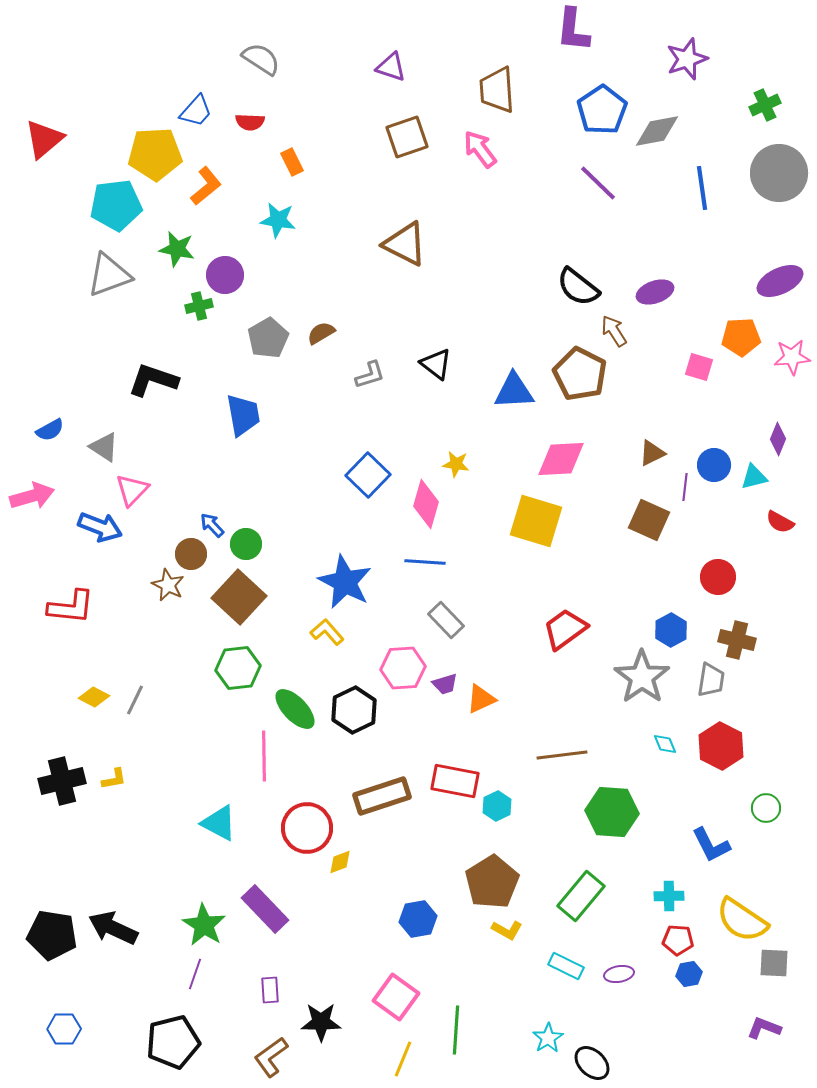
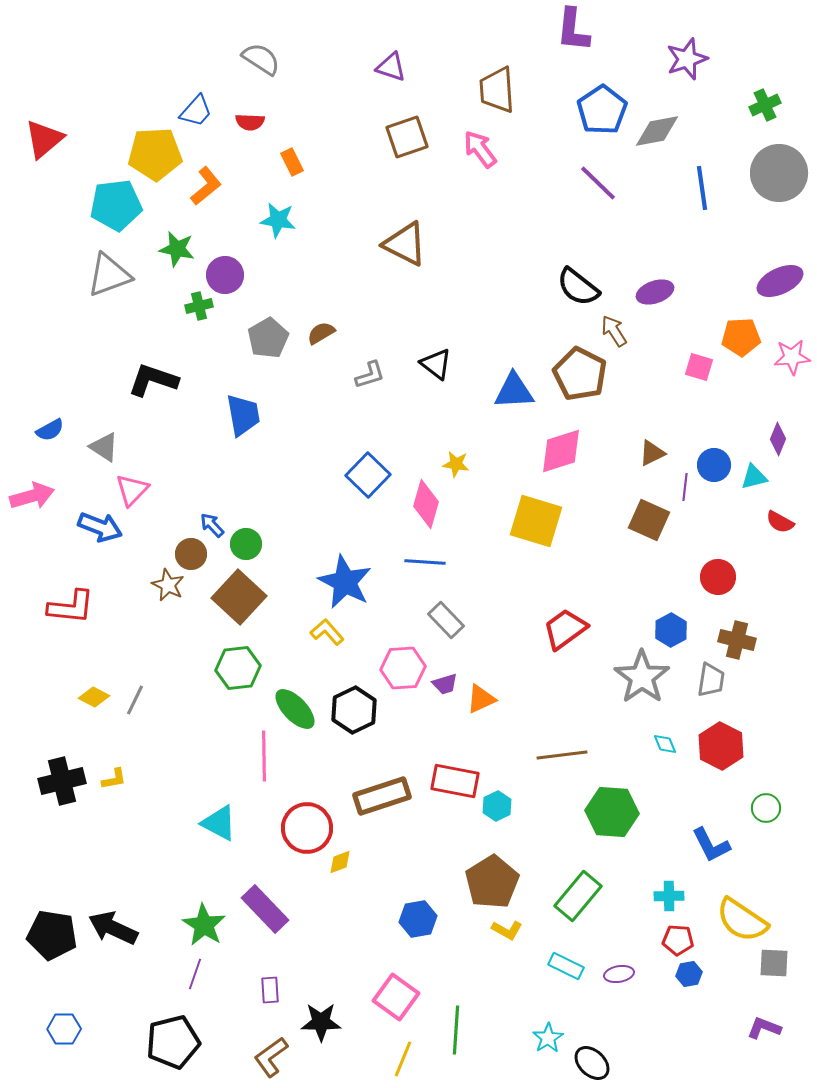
pink diamond at (561, 459): moved 8 px up; rotated 15 degrees counterclockwise
green rectangle at (581, 896): moved 3 px left
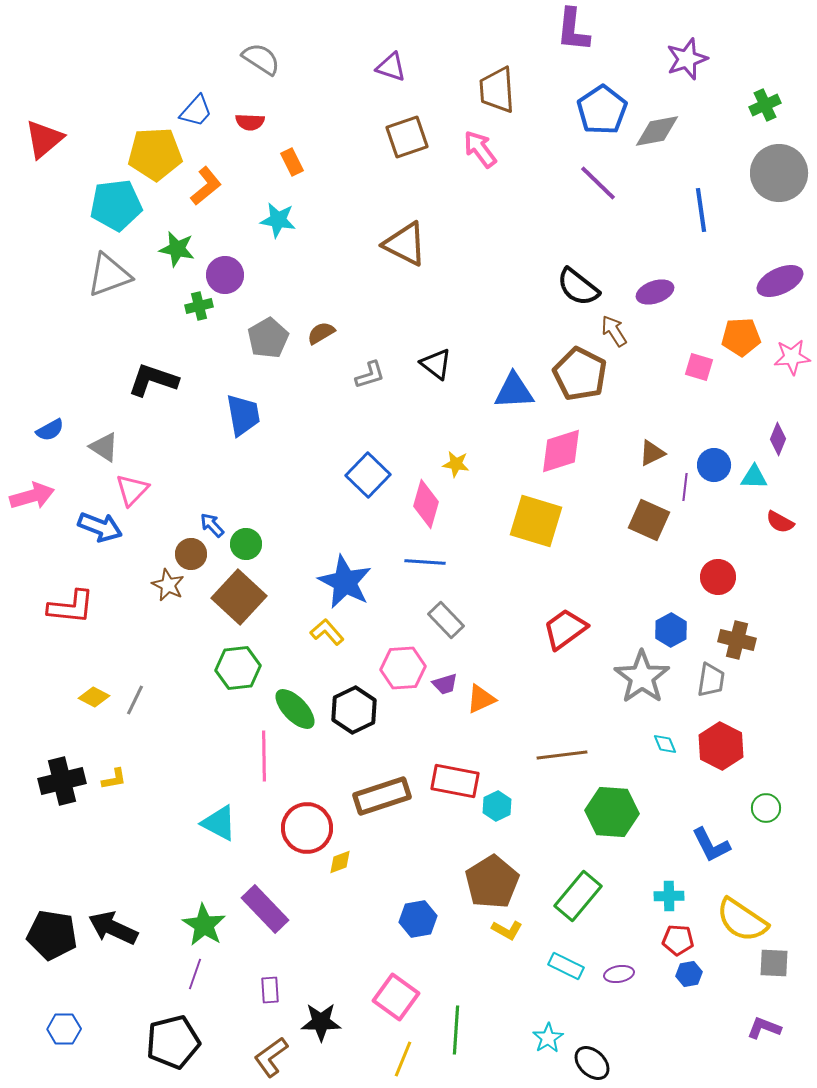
blue line at (702, 188): moved 1 px left, 22 px down
cyan triangle at (754, 477): rotated 16 degrees clockwise
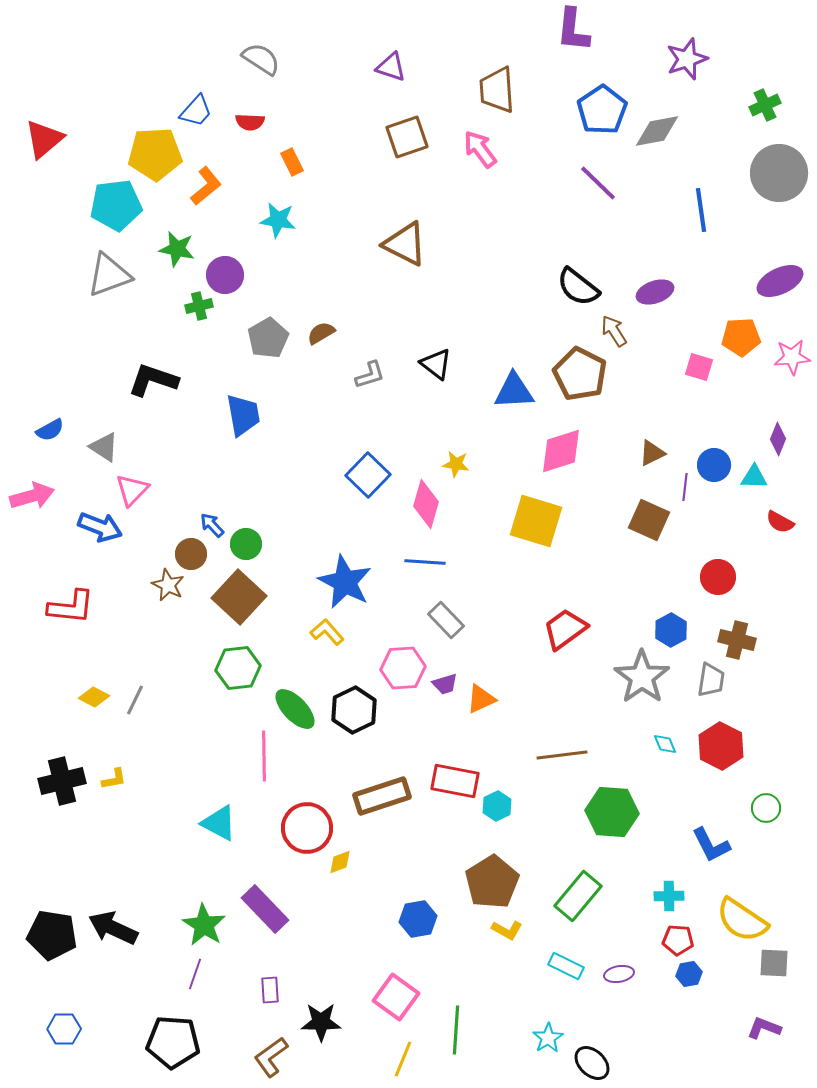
black pentagon at (173, 1042): rotated 18 degrees clockwise
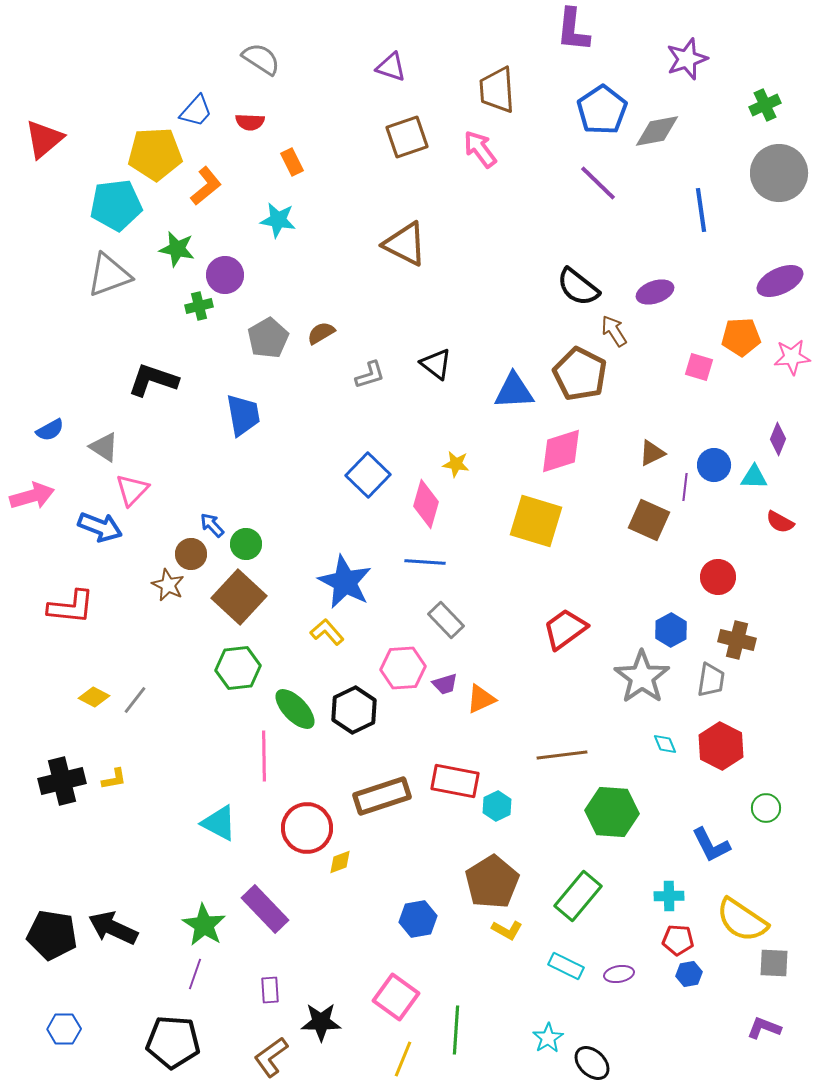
gray line at (135, 700): rotated 12 degrees clockwise
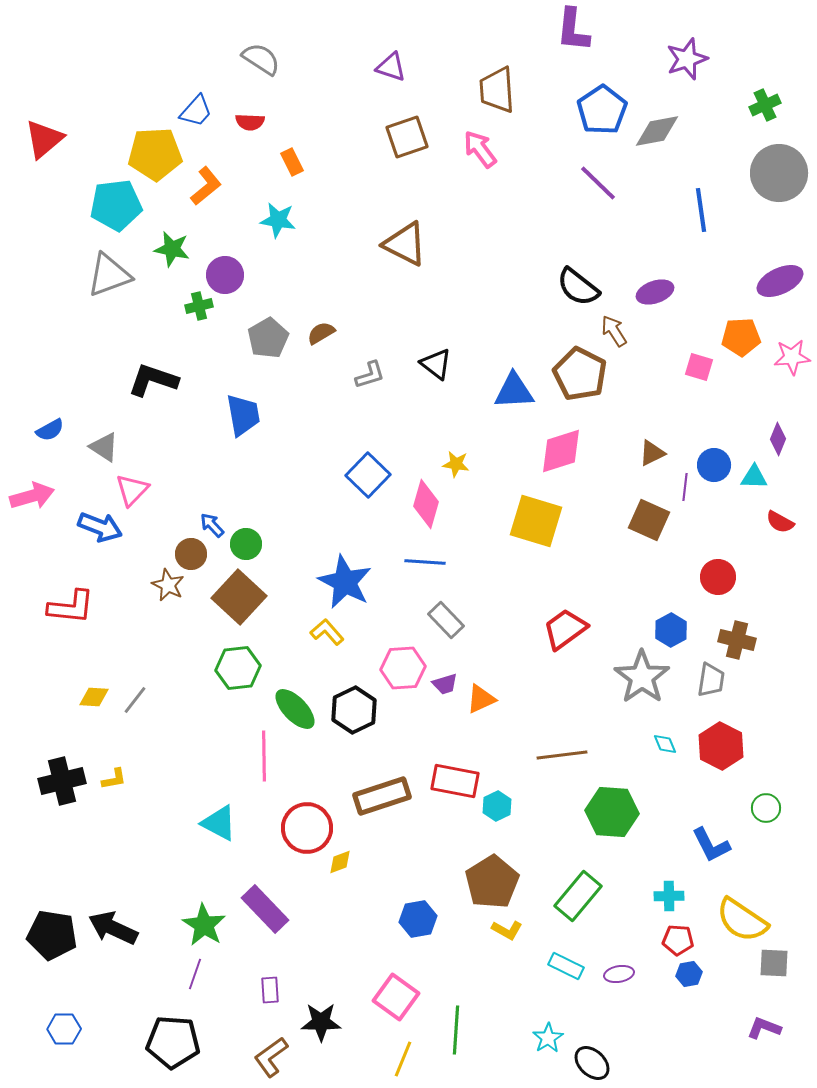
green star at (177, 249): moved 5 px left
yellow diamond at (94, 697): rotated 24 degrees counterclockwise
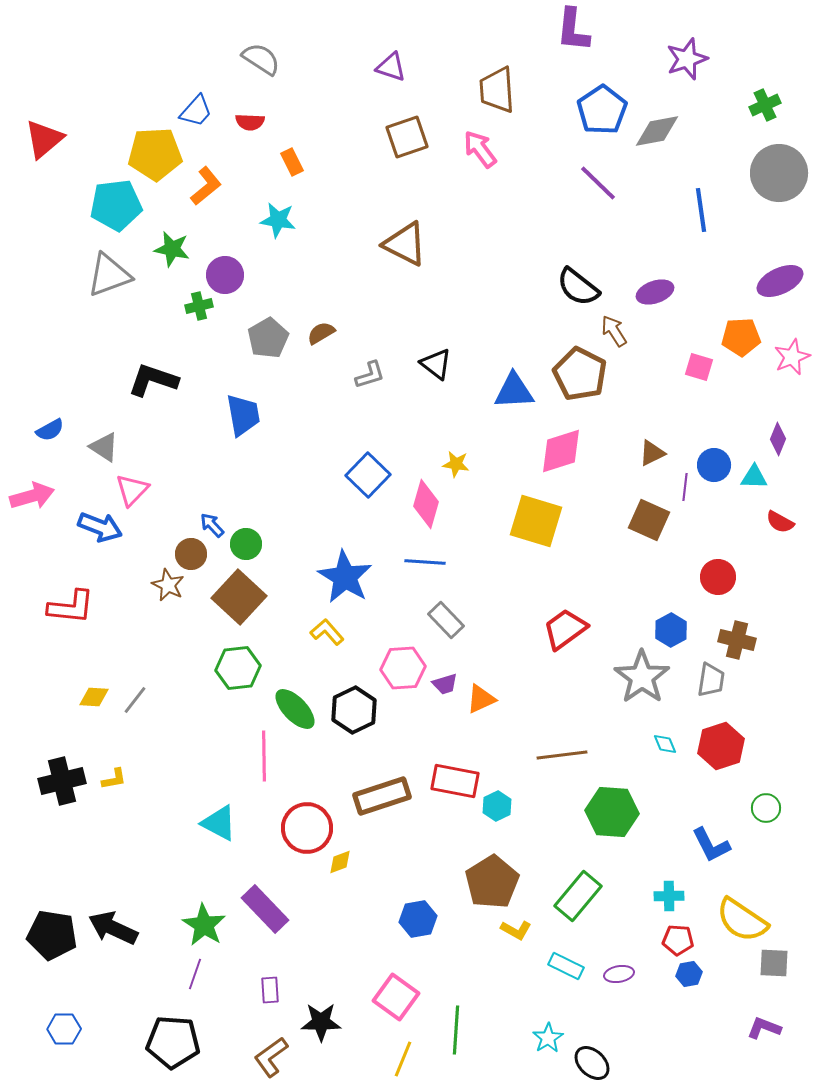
pink star at (792, 357): rotated 18 degrees counterclockwise
blue star at (345, 582): moved 5 px up; rotated 4 degrees clockwise
red hexagon at (721, 746): rotated 15 degrees clockwise
yellow L-shape at (507, 930): moved 9 px right
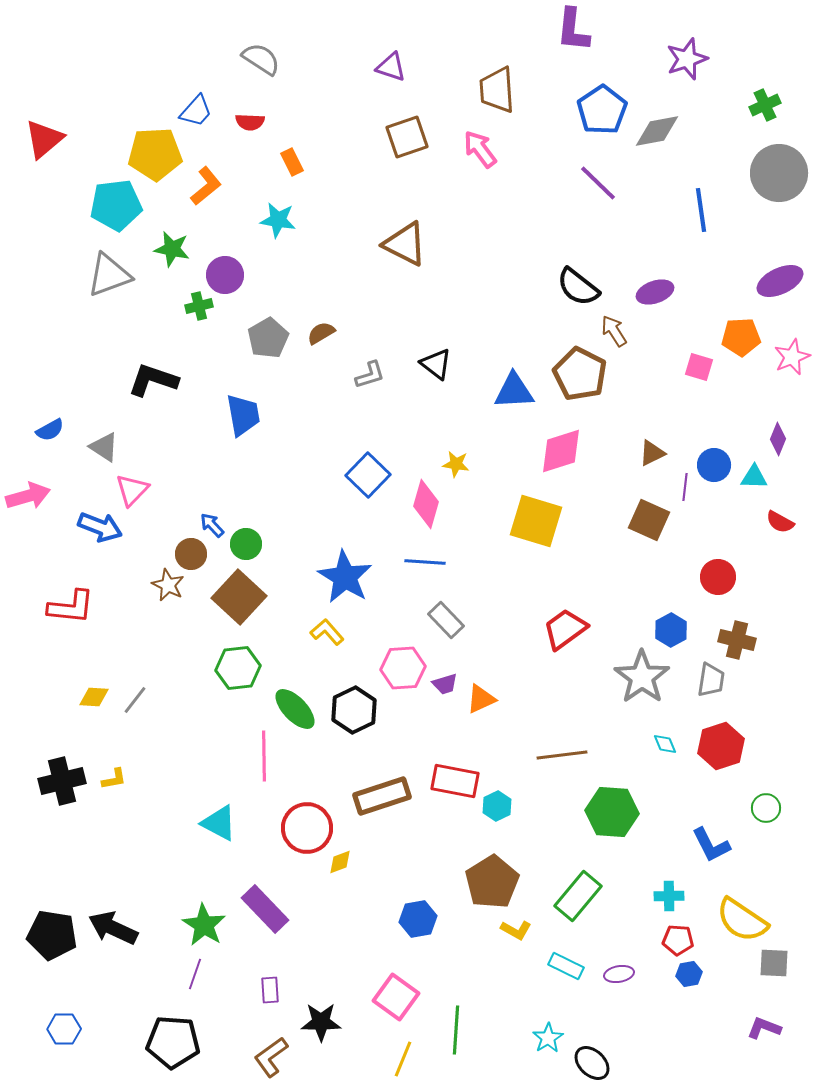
pink arrow at (32, 496): moved 4 px left
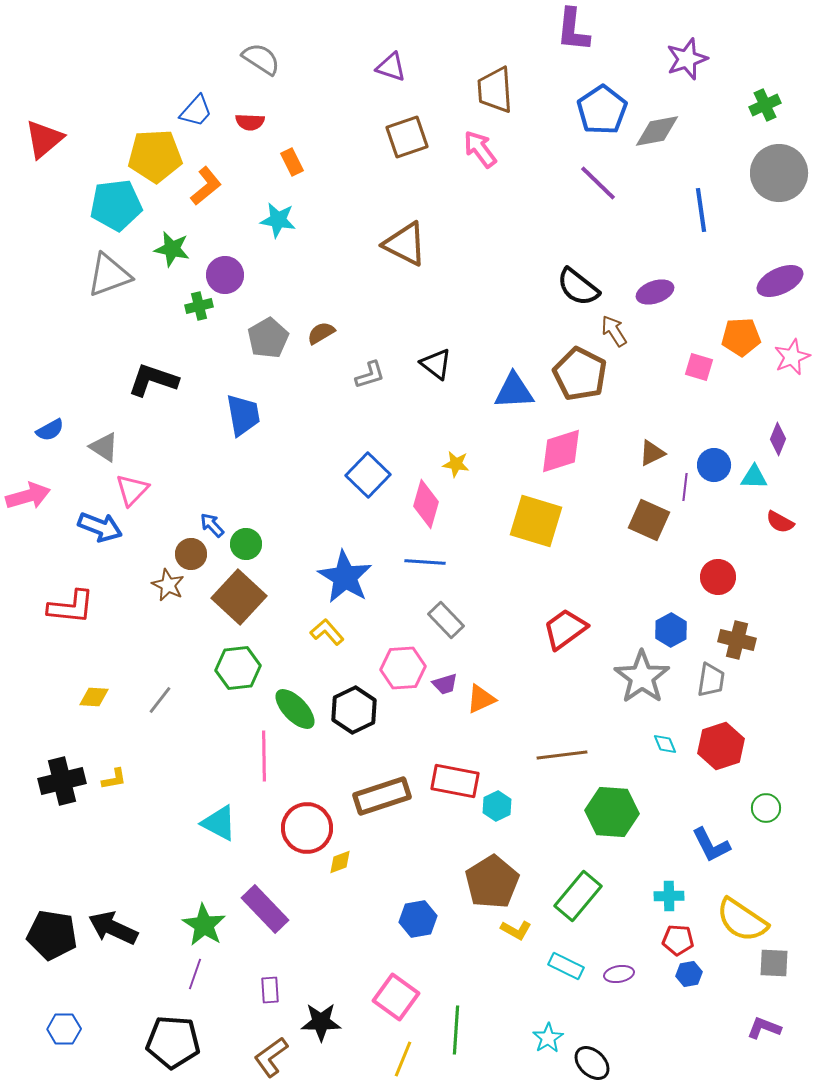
brown trapezoid at (497, 90): moved 2 px left
yellow pentagon at (155, 154): moved 2 px down
gray line at (135, 700): moved 25 px right
